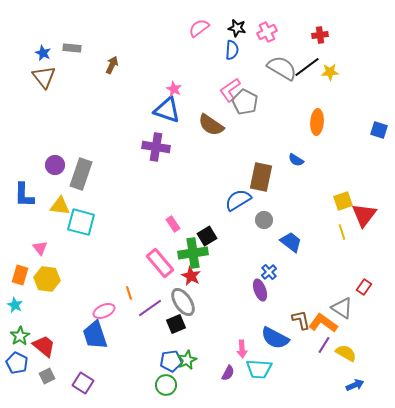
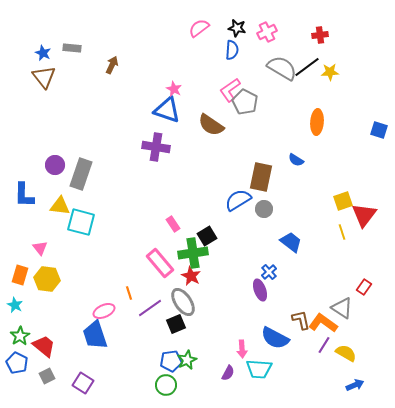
gray circle at (264, 220): moved 11 px up
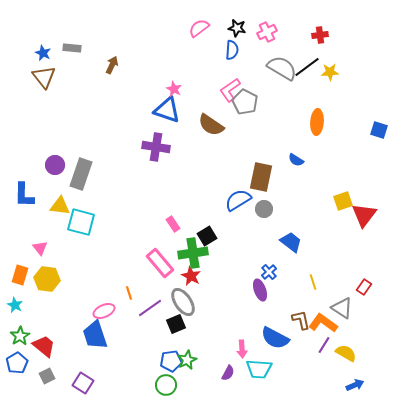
yellow line at (342, 232): moved 29 px left, 50 px down
blue pentagon at (17, 363): rotated 15 degrees clockwise
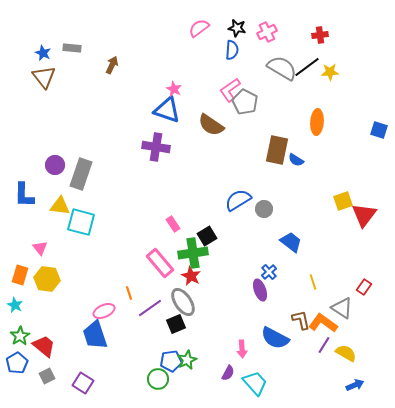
brown rectangle at (261, 177): moved 16 px right, 27 px up
cyan trapezoid at (259, 369): moved 4 px left, 14 px down; rotated 136 degrees counterclockwise
green circle at (166, 385): moved 8 px left, 6 px up
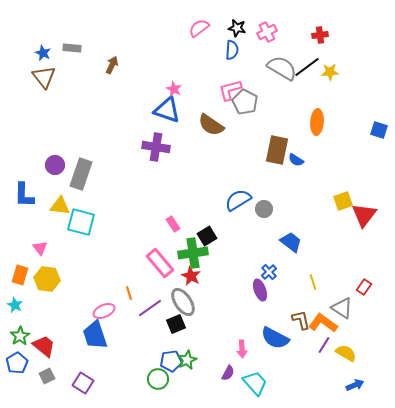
pink L-shape at (230, 90): rotated 20 degrees clockwise
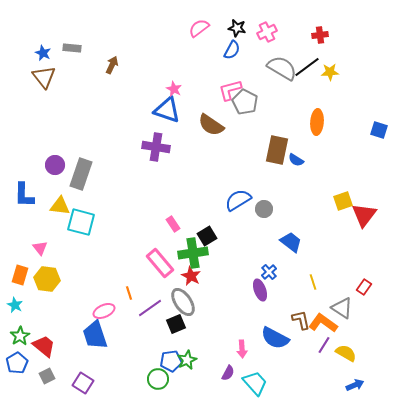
blue semicircle at (232, 50): rotated 24 degrees clockwise
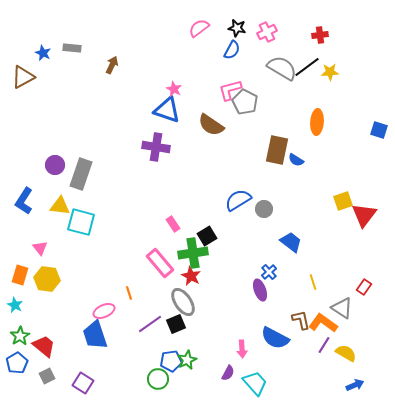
brown triangle at (44, 77): moved 21 px left; rotated 40 degrees clockwise
blue L-shape at (24, 195): moved 6 px down; rotated 32 degrees clockwise
purple line at (150, 308): moved 16 px down
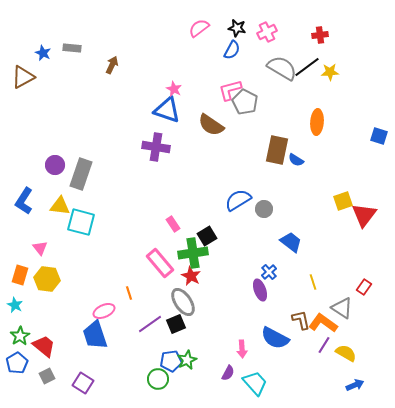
blue square at (379, 130): moved 6 px down
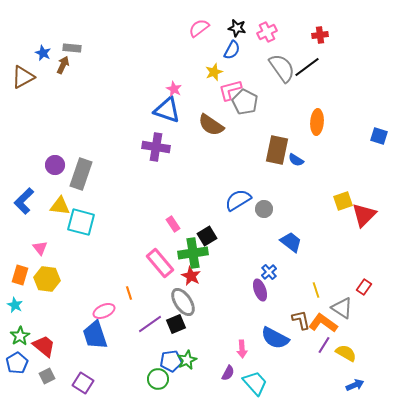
brown arrow at (112, 65): moved 49 px left
gray semicircle at (282, 68): rotated 24 degrees clockwise
yellow star at (330, 72): moved 116 px left; rotated 18 degrees counterclockwise
blue L-shape at (24, 201): rotated 12 degrees clockwise
red triangle at (364, 215): rotated 8 degrees clockwise
yellow line at (313, 282): moved 3 px right, 8 px down
